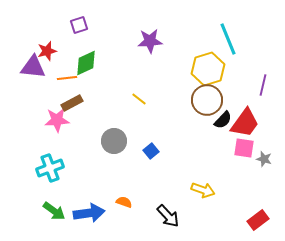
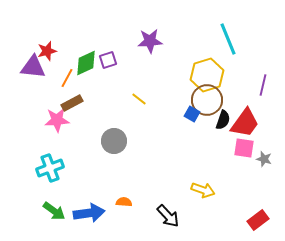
purple square: moved 29 px right, 35 px down
yellow hexagon: moved 1 px left, 6 px down
orange line: rotated 54 degrees counterclockwise
black semicircle: rotated 24 degrees counterclockwise
blue square: moved 41 px right, 37 px up; rotated 21 degrees counterclockwise
orange semicircle: rotated 14 degrees counterclockwise
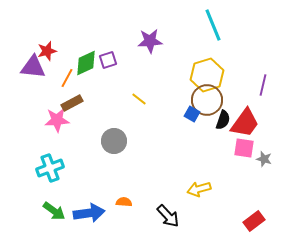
cyan line: moved 15 px left, 14 px up
yellow arrow: moved 4 px left, 1 px up; rotated 145 degrees clockwise
red rectangle: moved 4 px left, 1 px down
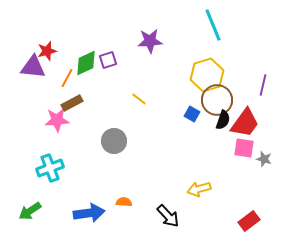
brown circle: moved 10 px right
green arrow: moved 24 px left; rotated 110 degrees clockwise
red rectangle: moved 5 px left
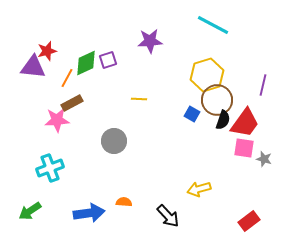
cyan line: rotated 40 degrees counterclockwise
yellow line: rotated 35 degrees counterclockwise
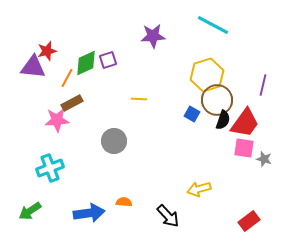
purple star: moved 3 px right, 5 px up
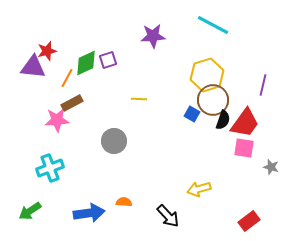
brown circle: moved 4 px left
gray star: moved 7 px right, 8 px down
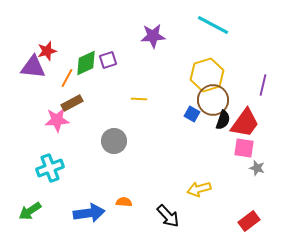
gray star: moved 14 px left, 1 px down
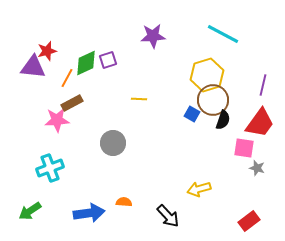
cyan line: moved 10 px right, 9 px down
red trapezoid: moved 15 px right
gray circle: moved 1 px left, 2 px down
